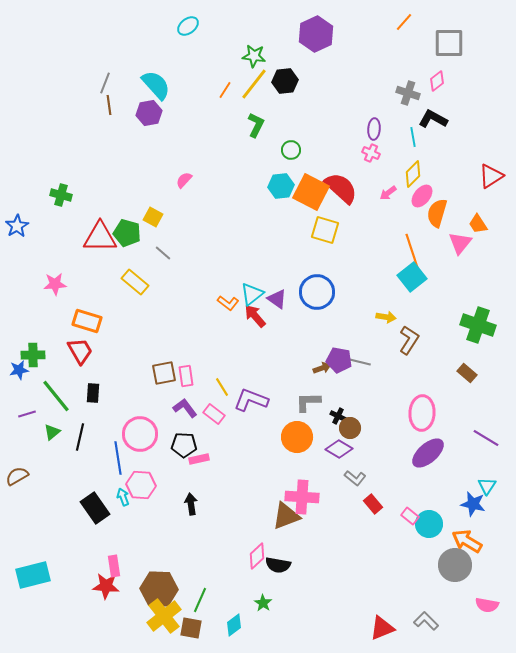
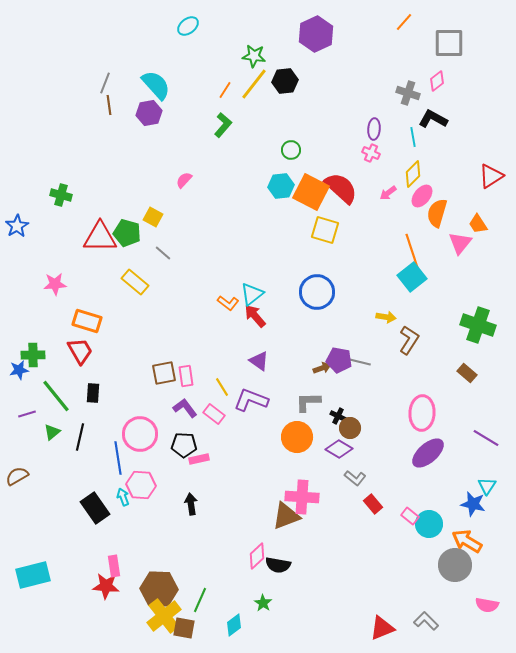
green L-shape at (256, 125): moved 33 px left; rotated 15 degrees clockwise
purple triangle at (277, 299): moved 18 px left, 62 px down
brown square at (191, 628): moved 7 px left
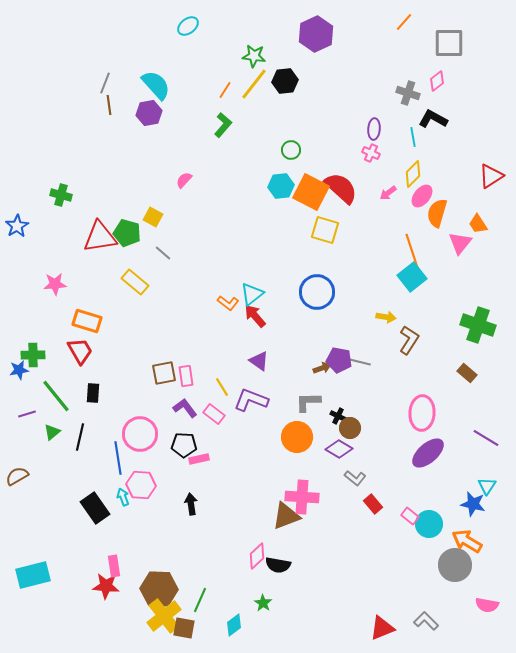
red triangle at (100, 237): rotated 9 degrees counterclockwise
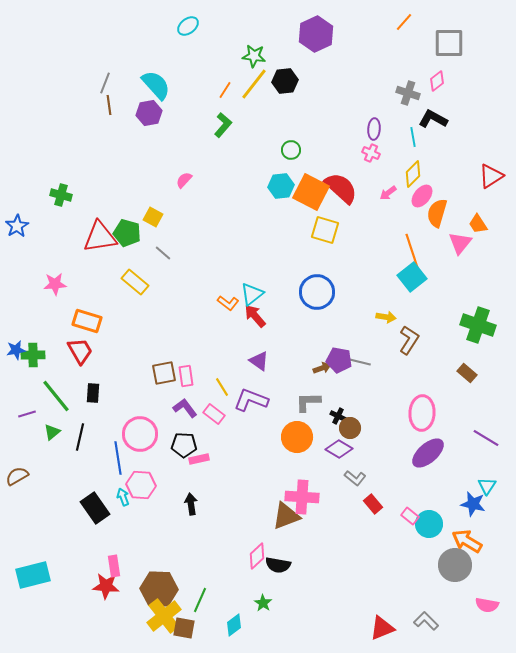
blue star at (19, 370): moved 3 px left, 20 px up
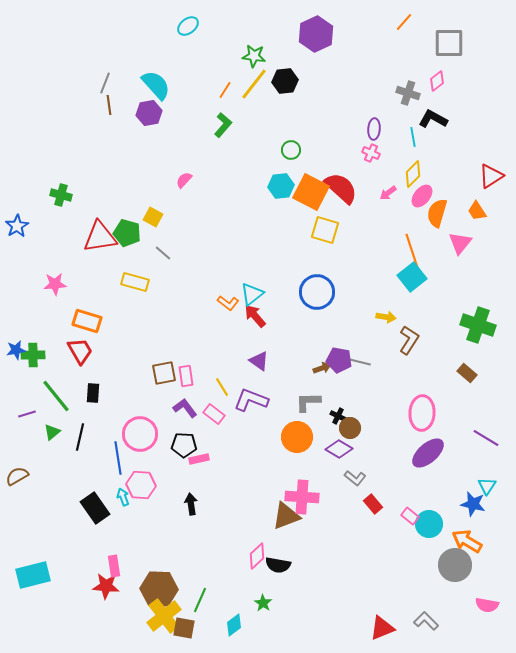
orange trapezoid at (478, 224): moved 1 px left, 13 px up
yellow rectangle at (135, 282): rotated 24 degrees counterclockwise
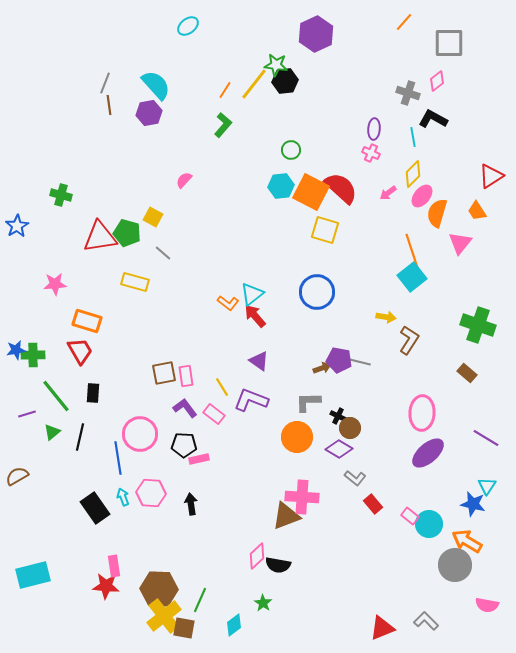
green star at (254, 56): moved 22 px right, 9 px down
pink hexagon at (141, 485): moved 10 px right, 8 px down
